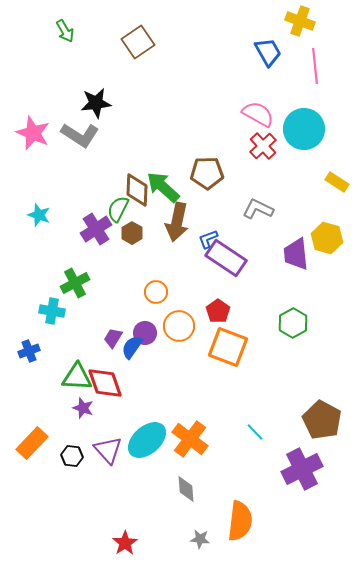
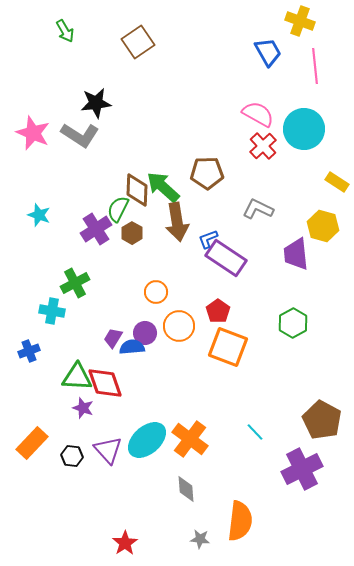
brown arrow at (177, 222): rotated 21 degrees counterclockwise
yellow hexagon at (327, 238): moved 4 px left, 12 px up
blue semicircle at (132, 347): rotated 50 degrees clockwise
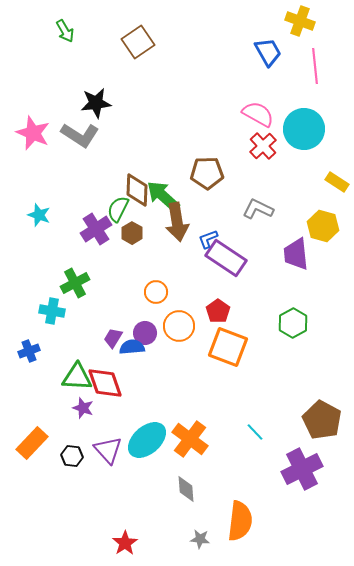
green arrow at (163, 187): moved 9 px down
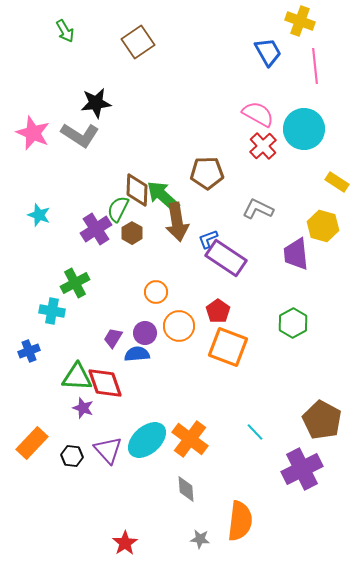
blue semicircle at (132, 347): moved 5 px right, 7 px down
